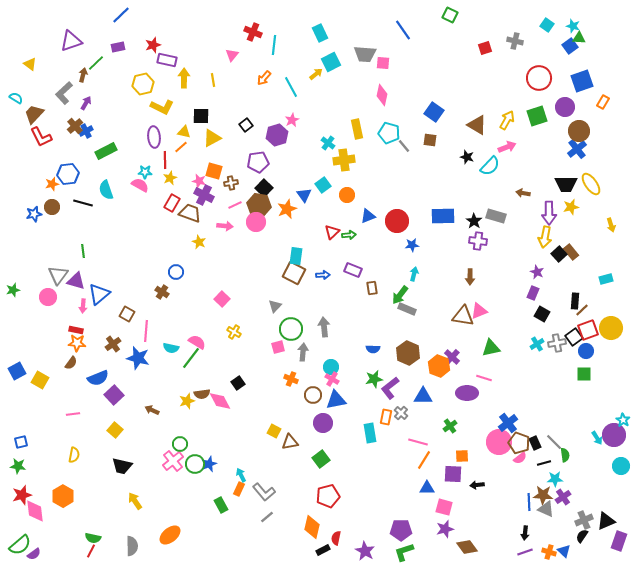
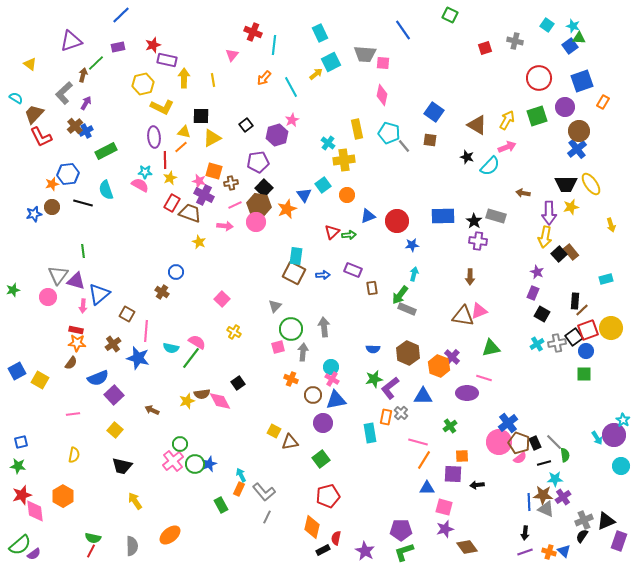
gray line at (267, 517): rotated 24 degrees counterclockwise
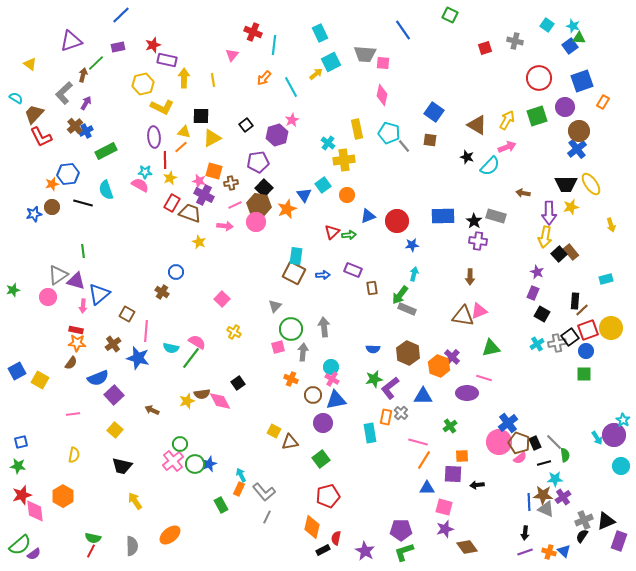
gray triangle at (58, 275): rotated 20 degrees clockwise
black square at (574, 337): moved 4 px left
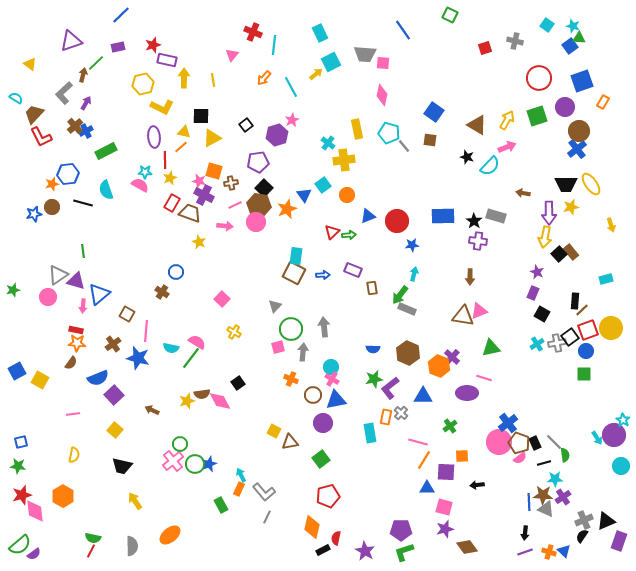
purple square at (453, 474): moved 7 px left, 2 px up
